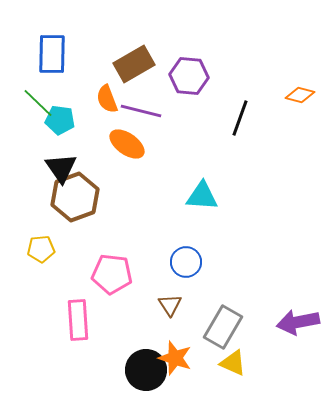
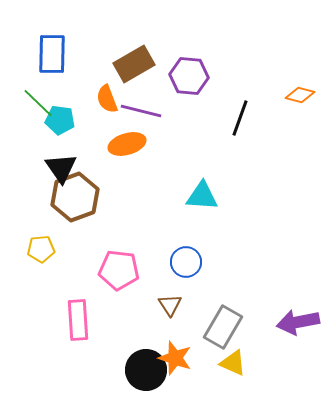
orange ellipse: rotated 51 degrees counterclockwise
pink pentagon: moved 7 px right, 4 px up
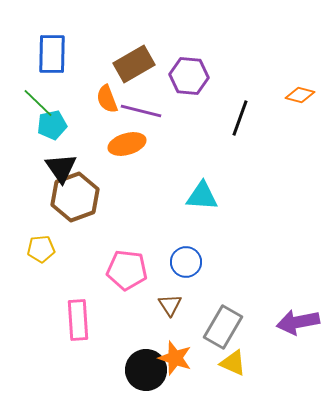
cyan pentagon: moved 8 px left, 5 px down; rotated 20 degrees counterclockwise
pink pentagon: moved 8 px right
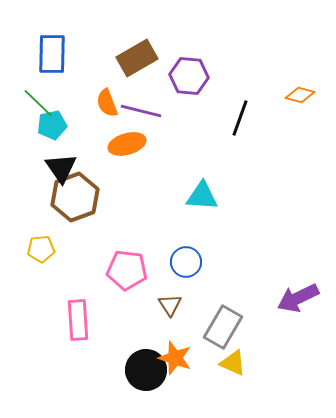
brown rectangle: moved 3 px right, 6 px up
orange semicircle: moved 4 px down
purple arrow: moved 24 px up; rotated 15 degrees counterclockwise
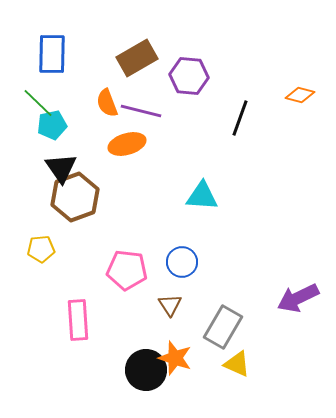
blue circle: moved 4 px left
yellow triangle: moved 4 px right, 1 px down
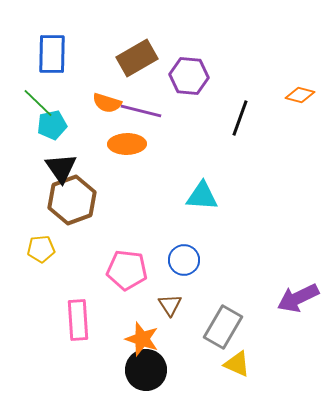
orange semicircle: rotated 52 degrees counterclockwise
orange ellipse: rotated 15 degrees clockwise
brown hexagon: moved 3 px left, 3 px down
blue circle: moved 2 px right, 2 px up
orange star: moved 33 px left, 19 px up
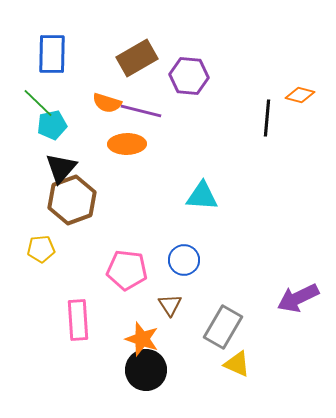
black line: moved 27 px right; rotated 15 degrees counterclockwise
black triangle: rotated 16 degrees clockwise
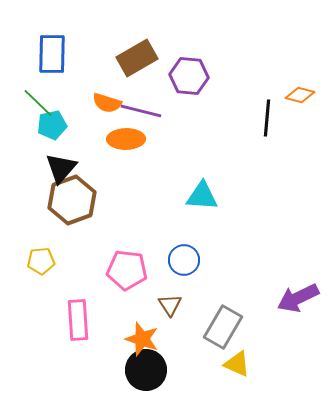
orange ellipse: moved 1 px left, 5 px up
yellow pentagon: moved 12 px down
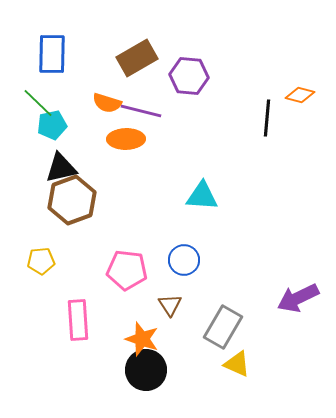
black triangle: rotated 36 degrees clockwise
